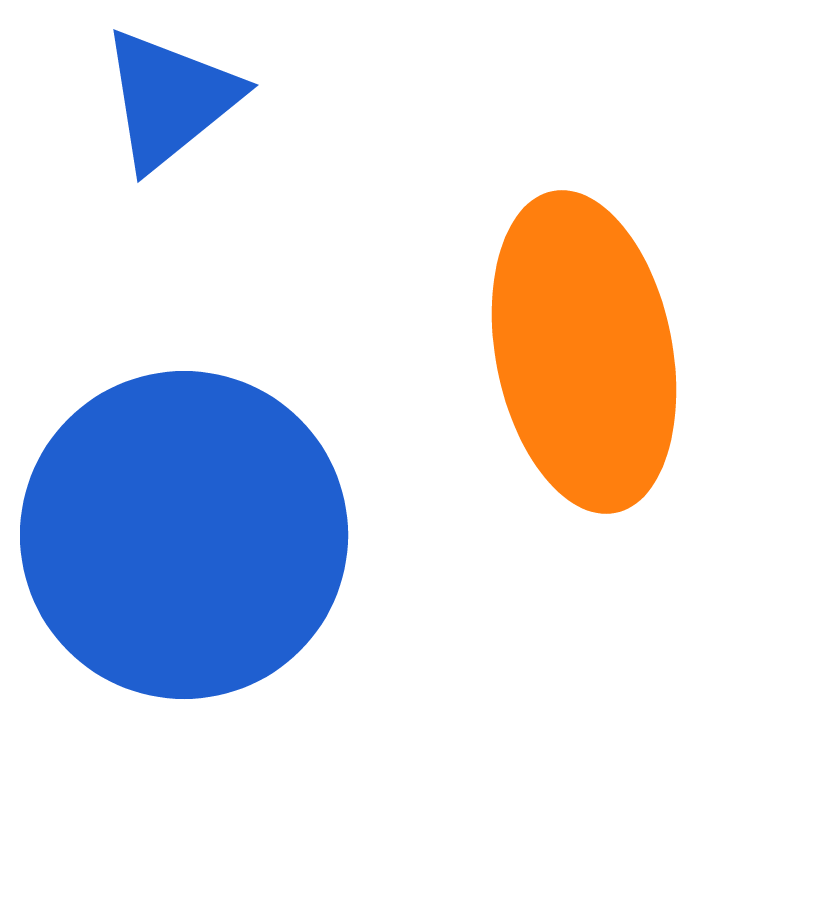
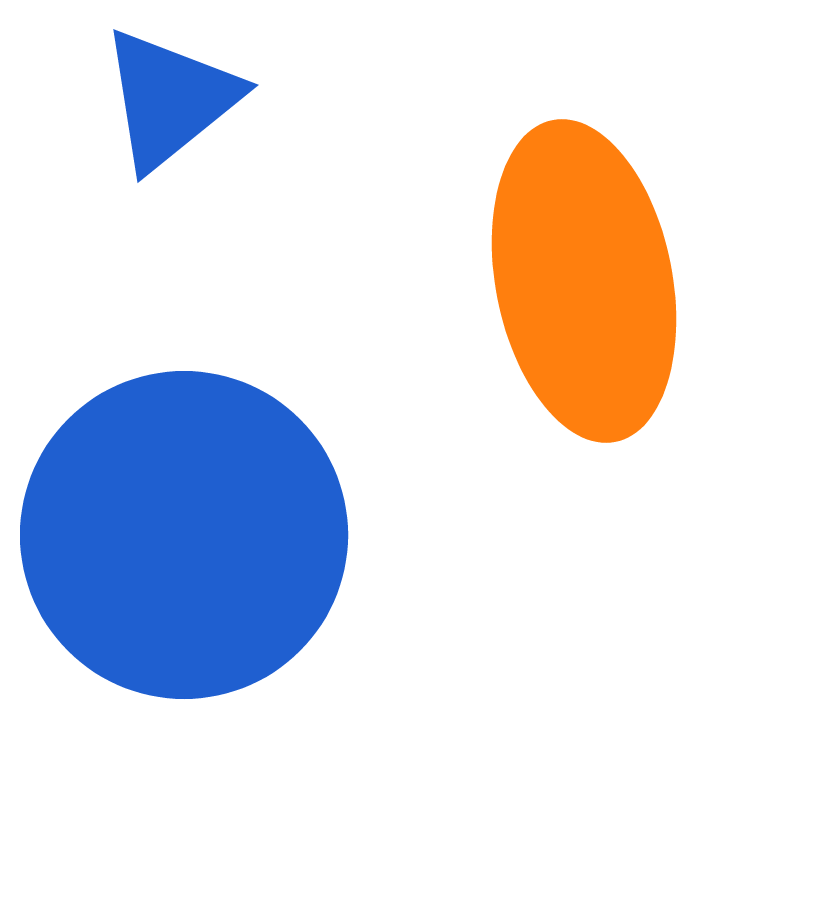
orange ellipse: moved 71 px up
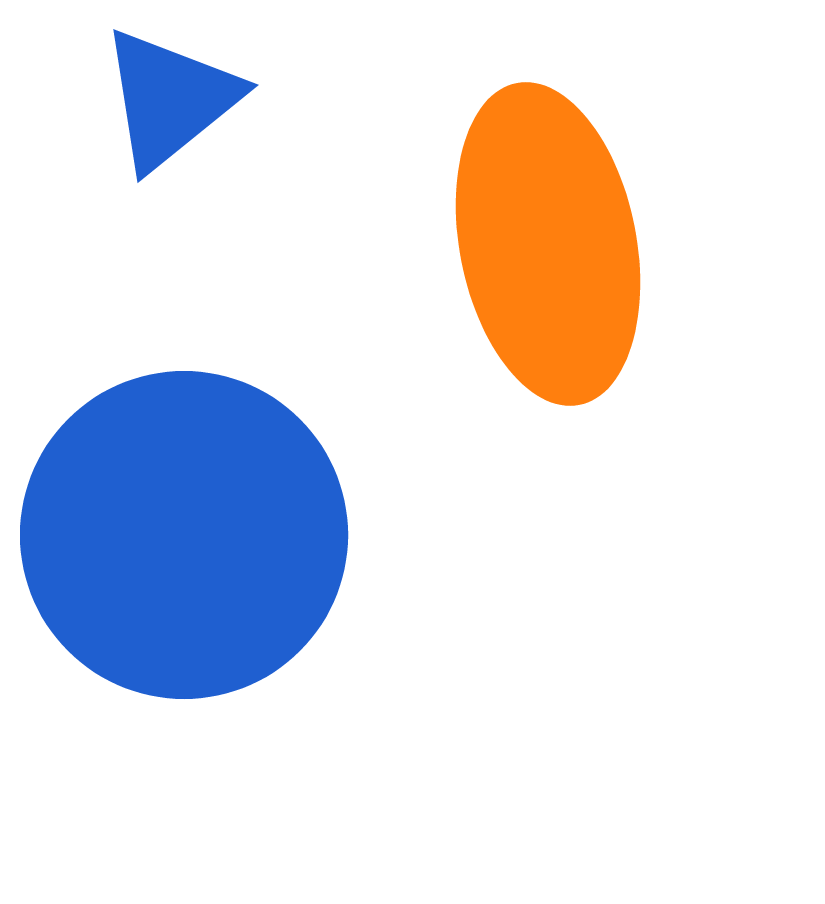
orange ellipse: moved 36 px left, 37 px up
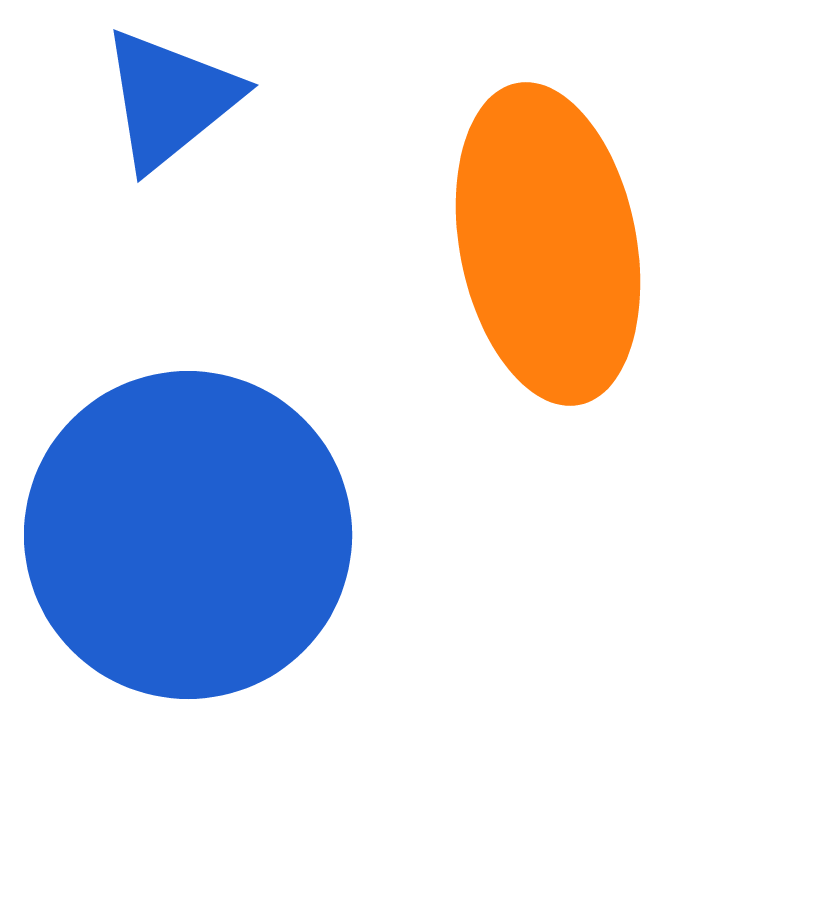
blue circle: moved 4 px right
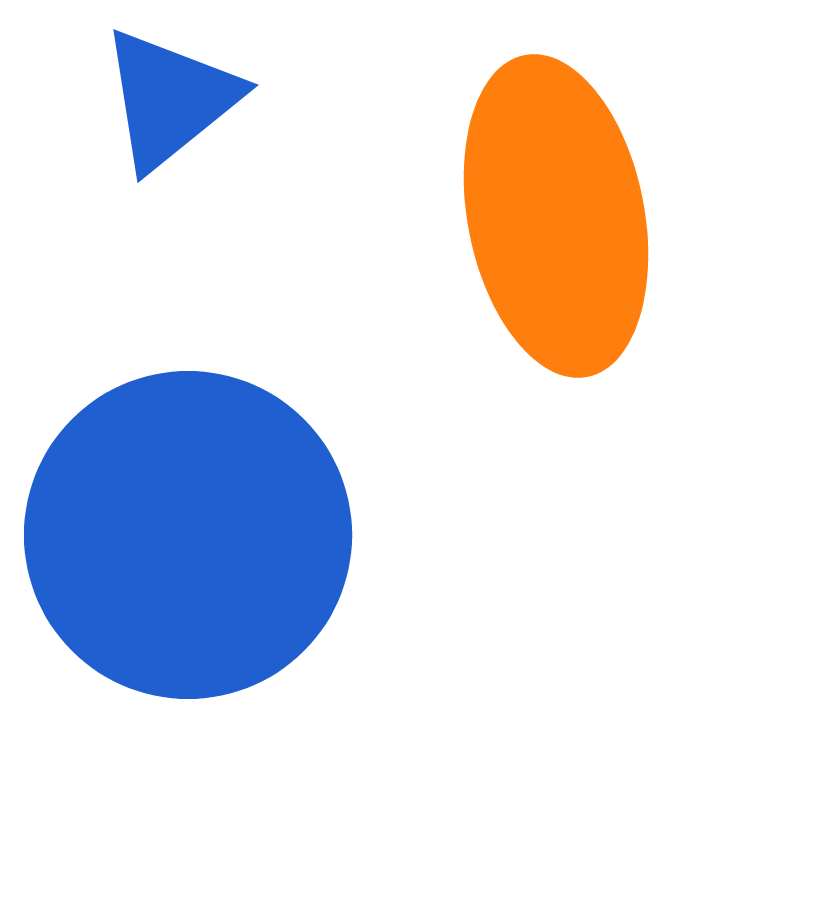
orange ellipse: moved 8 px right, 28 px up
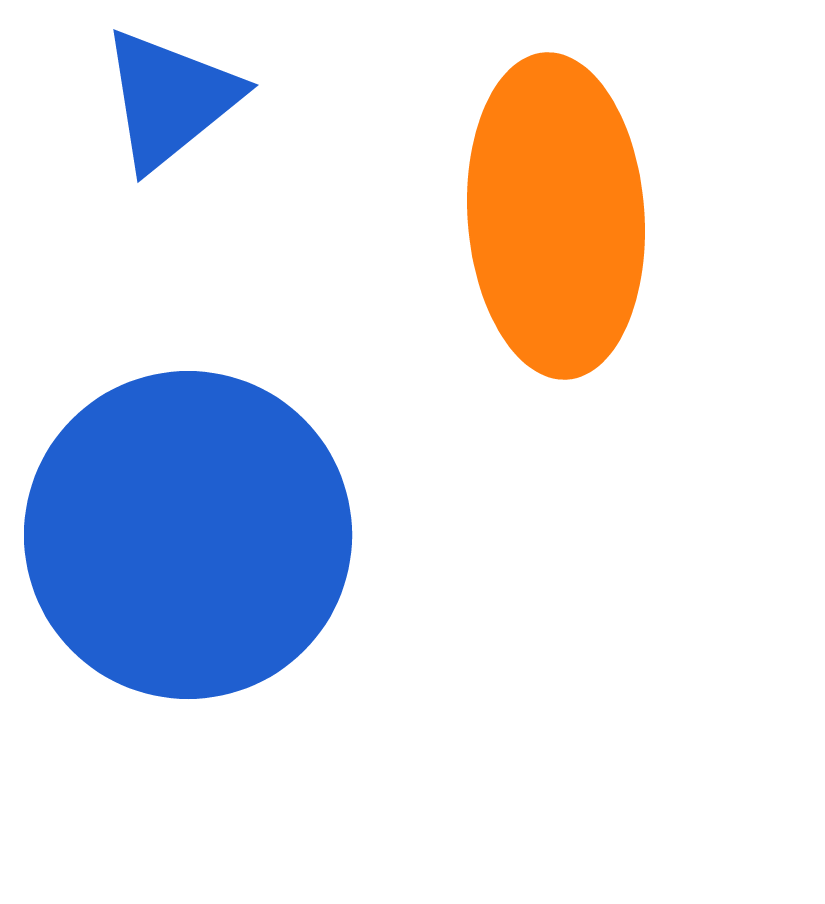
orange ellipse: rotated 7 degrees clockwise
